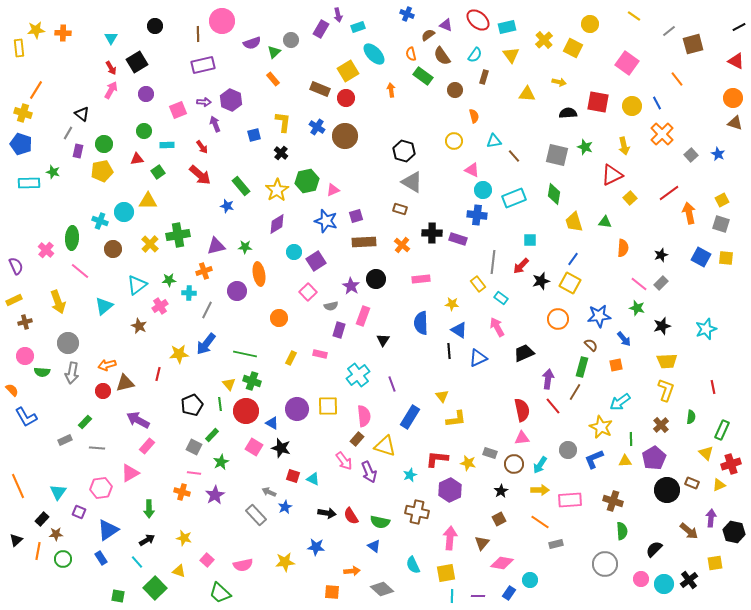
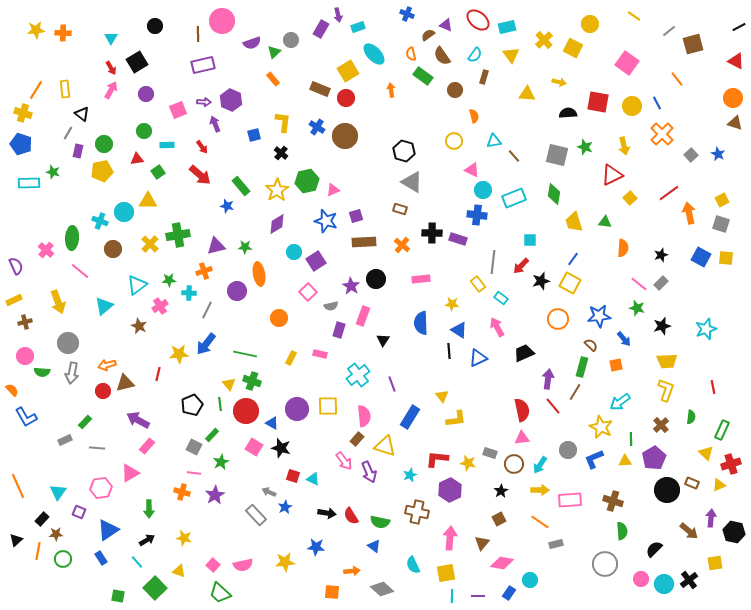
yellow rectangle at (19, 48): moved 46 px right, 41 px down
pink square at (207, 560): moved 6 px right, 5 px down
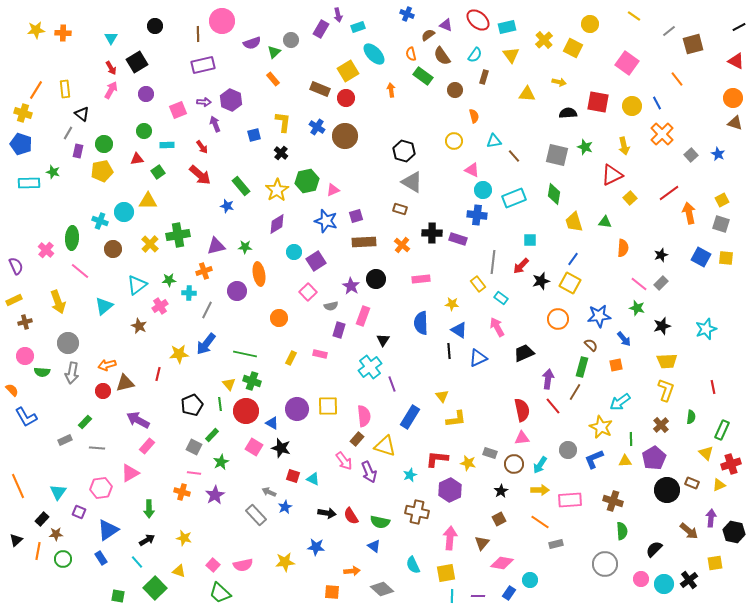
cyan cross at (358, 375): moved 12 px right, 8 px up
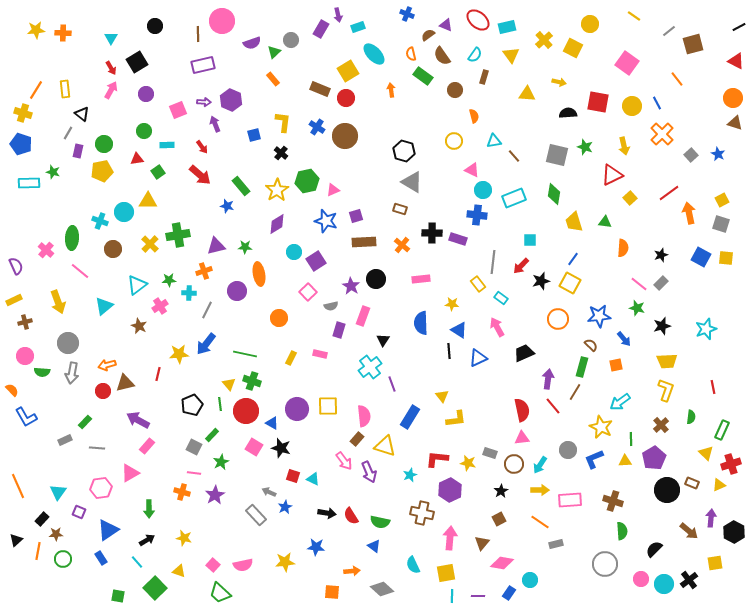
brown cross at (417, 512): moved 5 px right, 1 px down
black hexagon at (734, 532): rotated 15 degrees clockwise
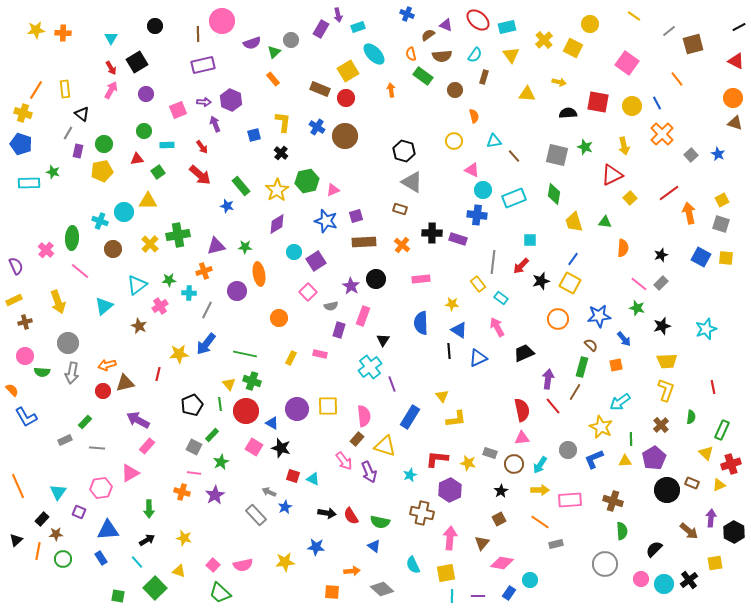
brown semicircle at (442, 56): rotated 60 degrees counterclockwise
blue triangle at (108, 530): rotated 30 degrees clockwise
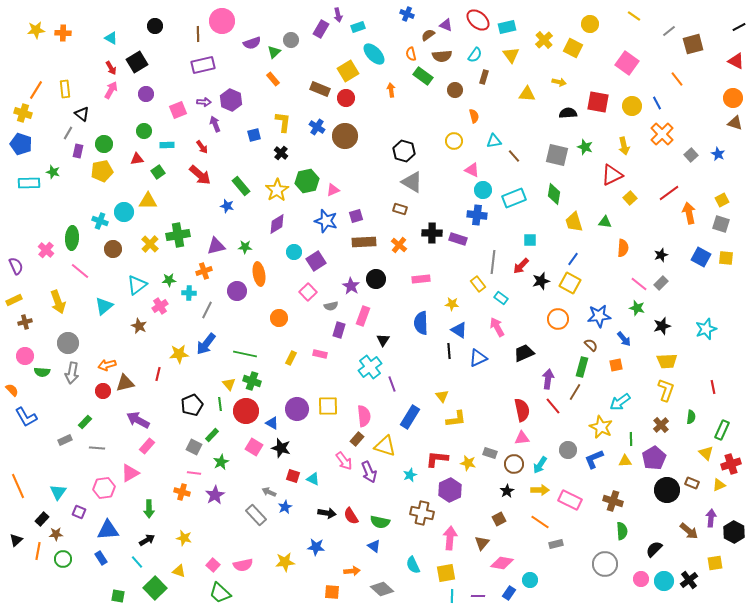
cyan triangle at (111, 38): rotated 32 degrees counterclockwise
orange cross at (402, 245): moved 3 px left
pink hexagon at (101, 488): moved 3 px right
black star at (501, 491): moved 6 px right
pink rectangle at (570, 500): rotated 30 degrees clockwise
cyan circle at (664, 584): moved 3 px up
